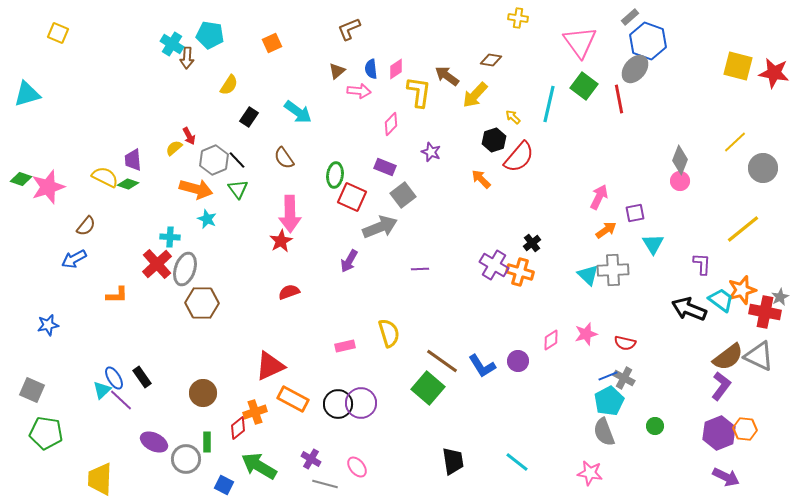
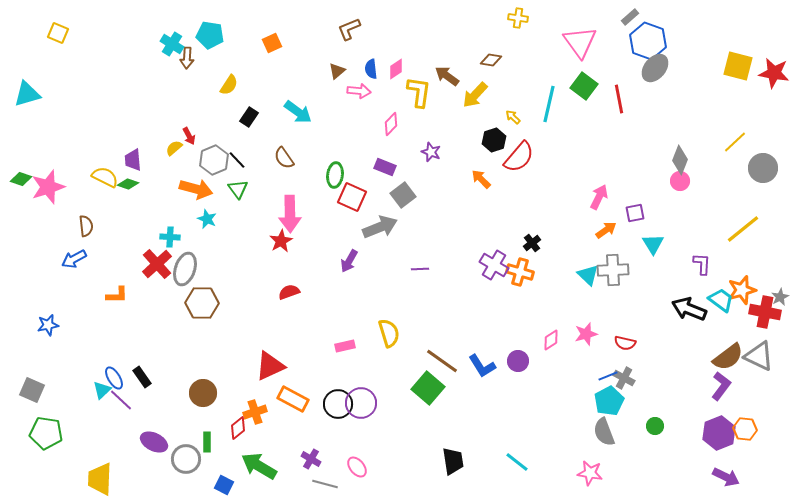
gray ellipse at (635, 69): moved 20 px right, 1 px up
brown semicircle at (86, 226): rotated 45 degrees counterclockwise
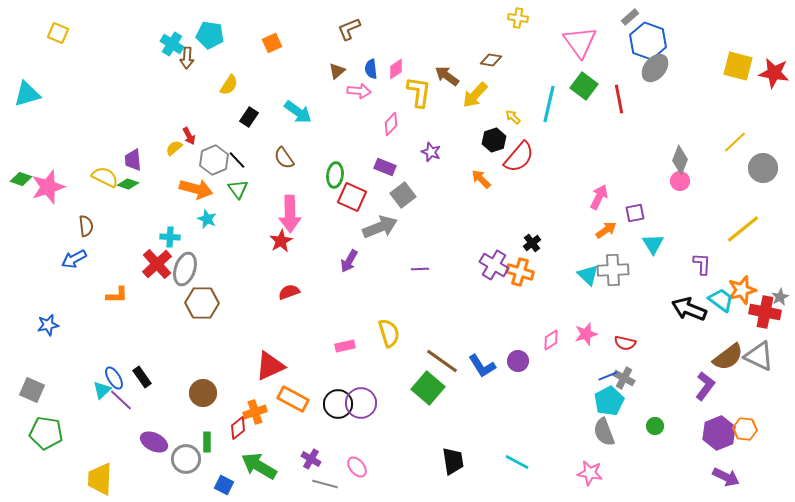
purple L-shape at (721, 386): moved 16 px left
cyan line at (517, 462): rotated 10 degrees counterclockwise
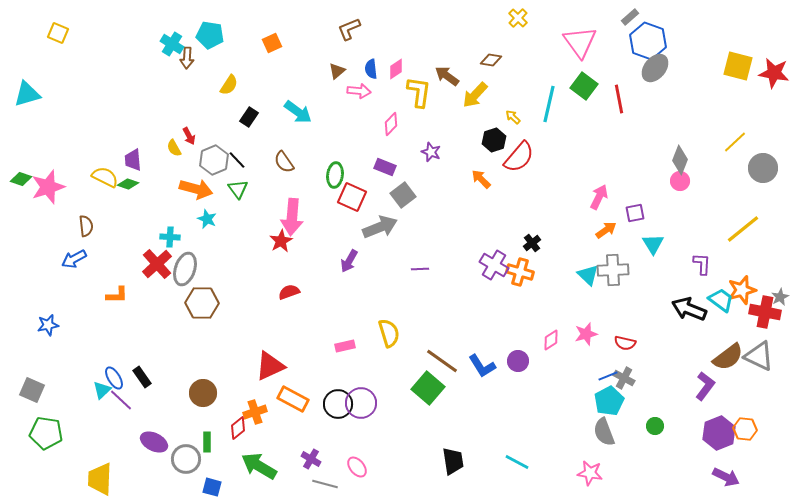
yellow cross at (518, 18): rotated 36 degrees clockwise
yellow semicircle at (174, 148): rotated 78 degrees counterclockwise
brown semicircle at (284, 158): moved 4 px down
pink arrow at (290, 214): moved 2 px right, 3 px down; rotated 6 degrees clockwise
blue square at (224, 485): moved 12 px left, 2 px down; rotated 12 degrees counterclockwise
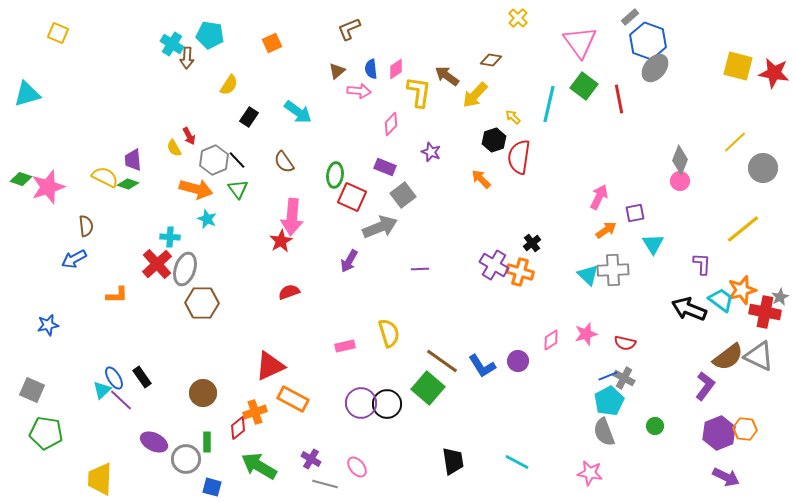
red semicircle at (519, 157): rotated 148 degrees clockwise
black circle at (338, 404): moved 49 px right
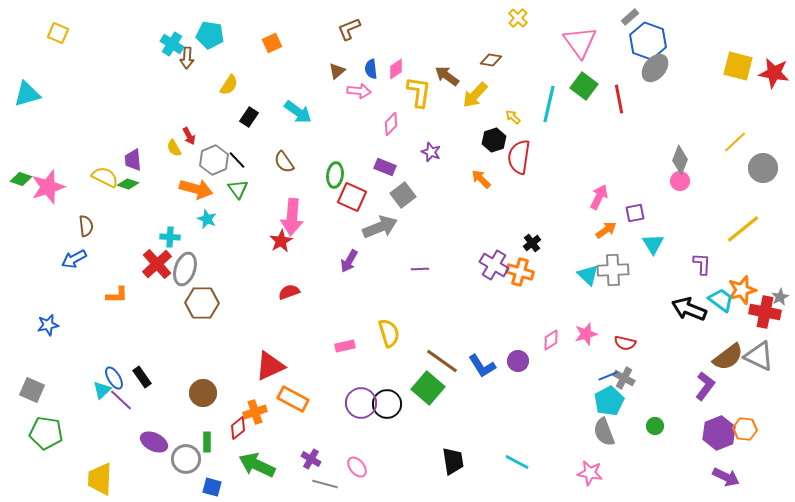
green arrow at (259, 466): moved 2 px left, 1 px up; rotated 6 degrees counterclockwise
